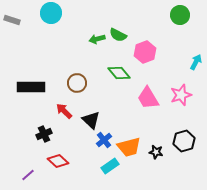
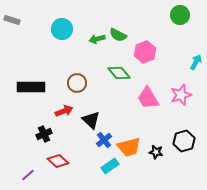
cyan circle: moved 11 px right, 16 px down
red arrow: rotated 114 degrees clockwise
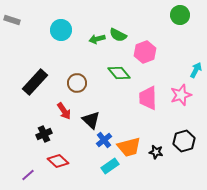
cyan circle: moved 1 px left, 1 px down
cyan arrow: moved 8 px down
black rectangle: moved 4 px right, 5 px up; rotated 48 degrees counterclockwise
pink trapezoid: rotated 30 degrees clockwise
red arrow: rotated 78 degrees clockwise
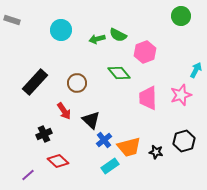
green circle: moved 1 px right, 1 px down
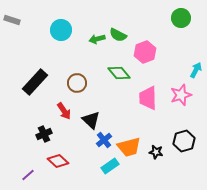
green circle: moved 2 px down
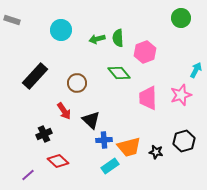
green semicircle: moved 3 px down; rotated 60 degrees clockwise
black rectangle: moved 6 px up
blue cross: rotated 35 degrees clockwise
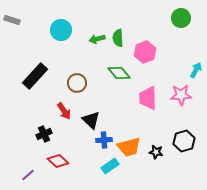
pink star: rotated 15 degrees clockwise
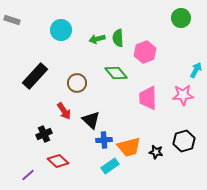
green diamond: moved 3 px left
pink star: moved 2 px right
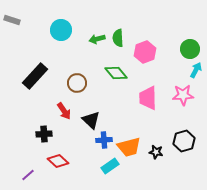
green circle: moved 9 px right, 31 px down
black cross: rotated 21 degrees clockwise
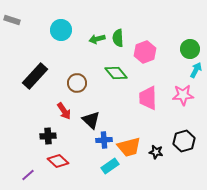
black cross: moved 4 px right, 2 px down
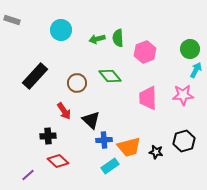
green diamond: moved 6 px left, 3 px down
